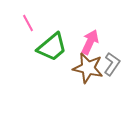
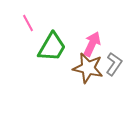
pink arrow: moved 2 px right, 2 px down
green trapezoid: rotated 20 degrees counterclockwise
gray L-shape: moved 2 px right
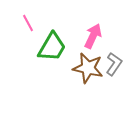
pink arrow: moved 1 px right, 8 px up
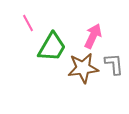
gray L-shape: rotated 40 degrees counterclockwise
brown star: moved 5 px left; rotated 20 degrees counterclockwise
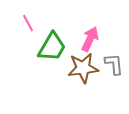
pink arrow: moved 3 px left, 3 px down
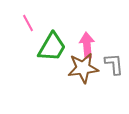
pink arrow: moved 3 px left, 6 px down; rotated 30 degrees counterclockwise
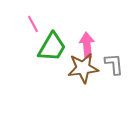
pink line: moved 5 px right, 1 px down
